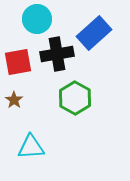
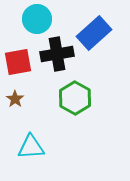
brown star: moved 1 px right, 1 px up
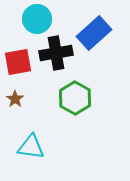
black cross: moved 1 px left, 1 px up
cyan triangle: rotated 12 degrees clockwise
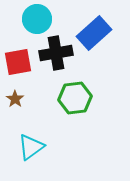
green hexagon: rotated 24 degrees clockwise
cyan triangle: rotated 44 degrees counterclockwise
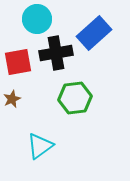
brown star: moved 3 px left; rotated 12 degrees clockwise
cyan triangle: moved 9 px right, 1 px up
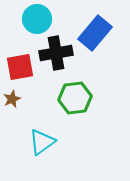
blue rectangle: moved 1 px right; rotated 8 degrees counterclockwise
red square: moved 2 px right, 5 px down
cyan triangle: moved 2 px right, 4 px up
